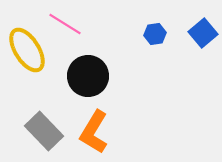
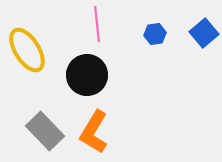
pink line: moved 32 px right; rotated 52 degrees clockwise
blue square: moved 1 px right
black circle: moved 1 px left, 1 px up
gray rectangle: moved 1 px right
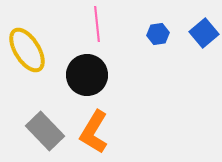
blue hexagon: moved 3 px right
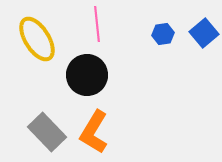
blue hexagon: moved 5 px right
yellow ellipse: moved 10 px right, 11 px up
gray rectangle: moved 2 px right, 1 px down
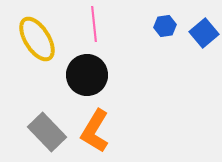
pink line: moved 3 px left
blue hexagon: moved 2 px right, 8 px up
orange L-shape: moved 1 px right, 1 px up
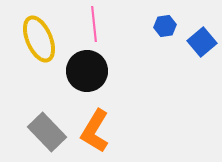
blue square: moved 2 px left, 9 px down
yellow ellipse: moved 2 px right; rotated 9 degrees clockwise
black circle: moved 4 px up
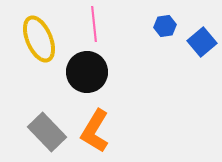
black circle: moved 1 px down
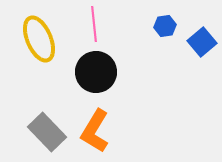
black circle: moved 9 px right
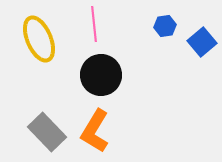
black circle: moved 5 px right, 3 px down
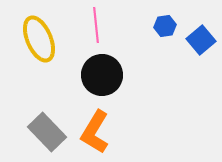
pink line: moved 2 px right, 1 px down
blue square: moved 1 px left, 2 px up
black circle: moved 1 px right
orange L-shape: moved 1 px down
